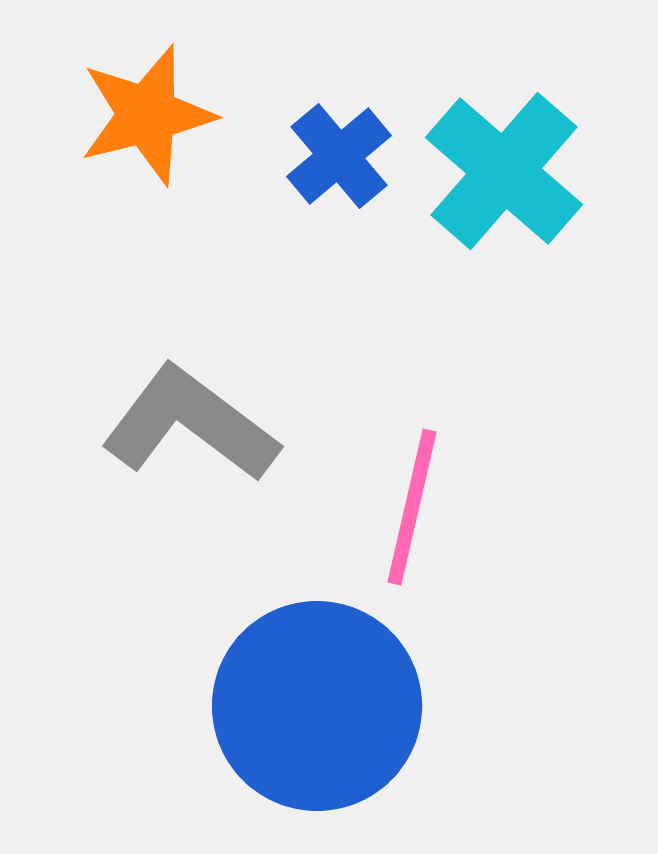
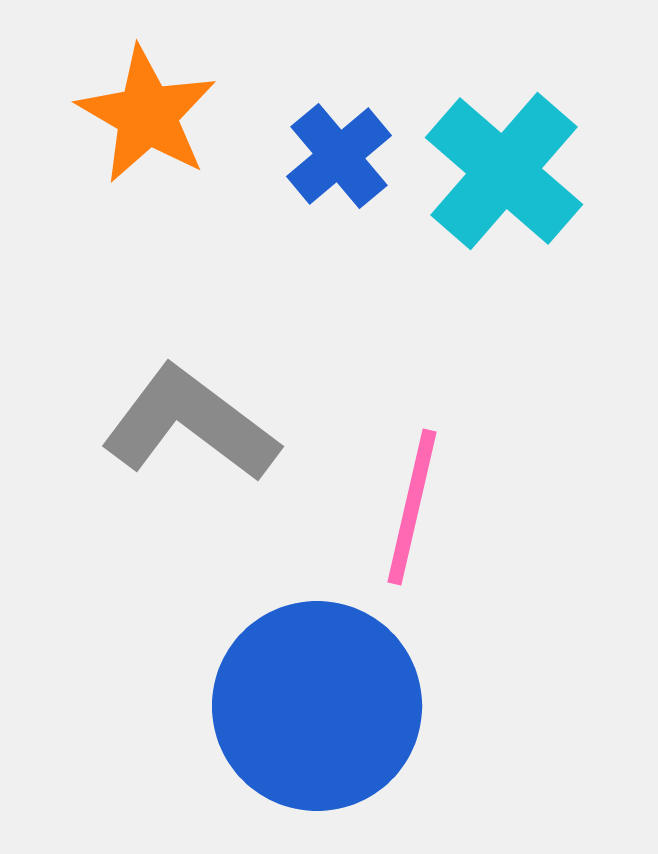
orange star: rotated 28 degrees counterclockwise
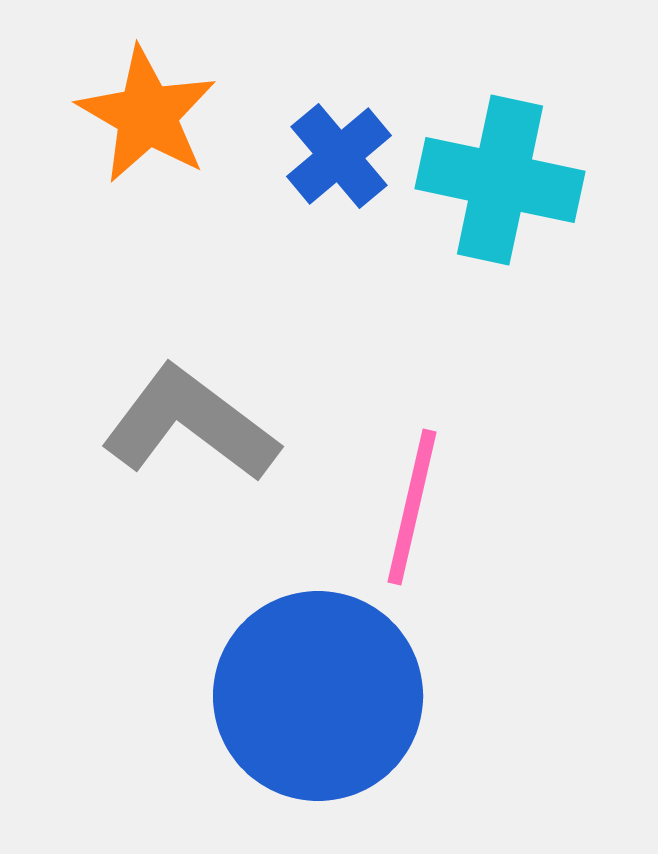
cyan cross: moved 4 px left, 9 px down; rotated 29 degrees counterclockwise
blue circle: moved 1 px right, 10 px up
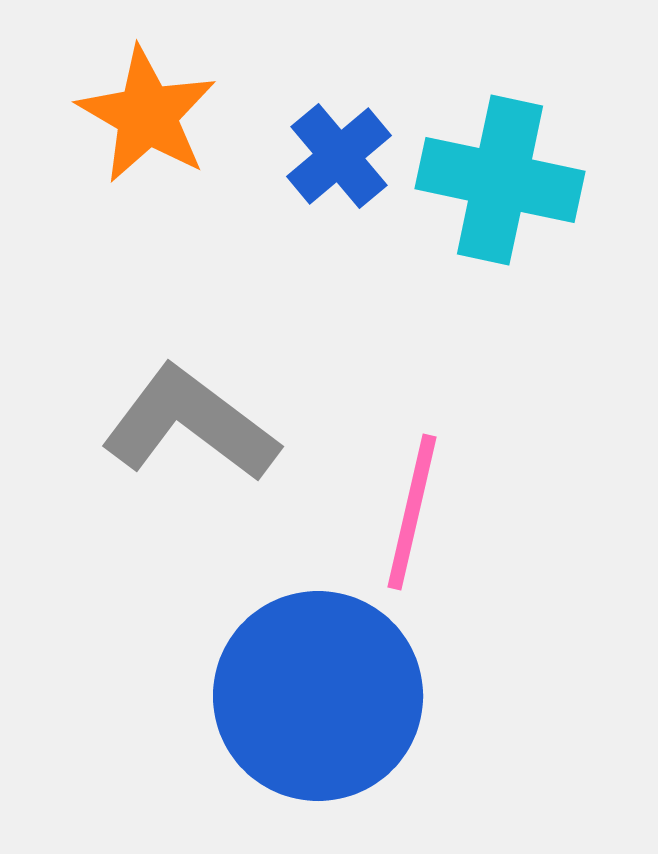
pink line: moved 5 px down
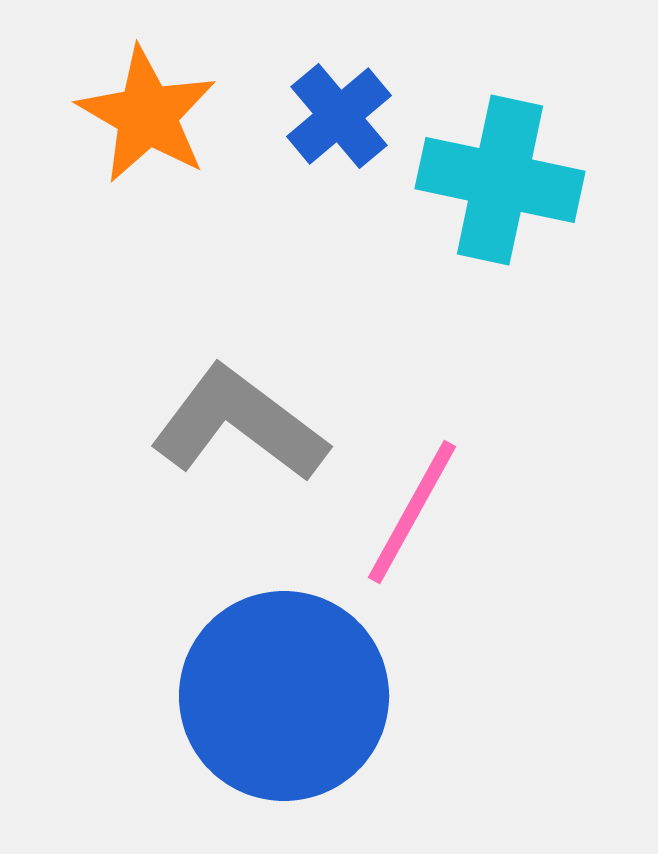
blue cross: moved 40 px up
gray L-shape: moved 49 px right
pink line: rotated 16 degrees clockwise
blue circle: moved 34 px left
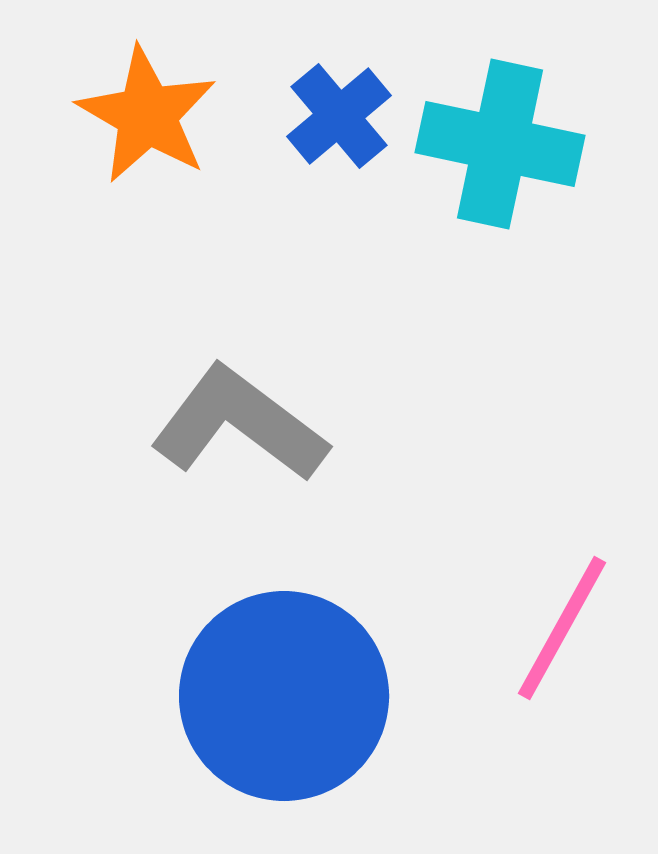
cyan cross: moved 36 px up
pink line: moved 150 px right, 116 px down
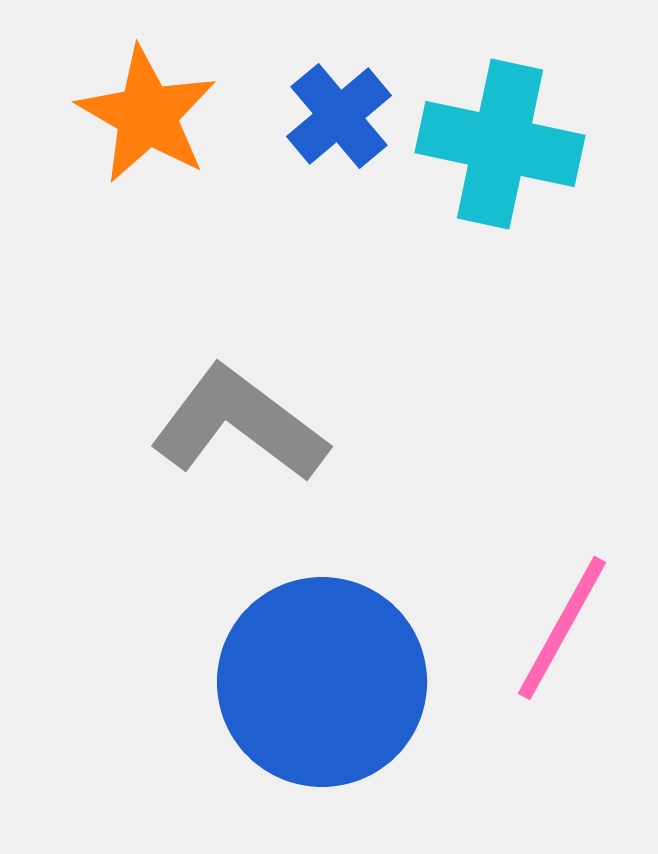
blue circle: moved 38 px right, 14 px up
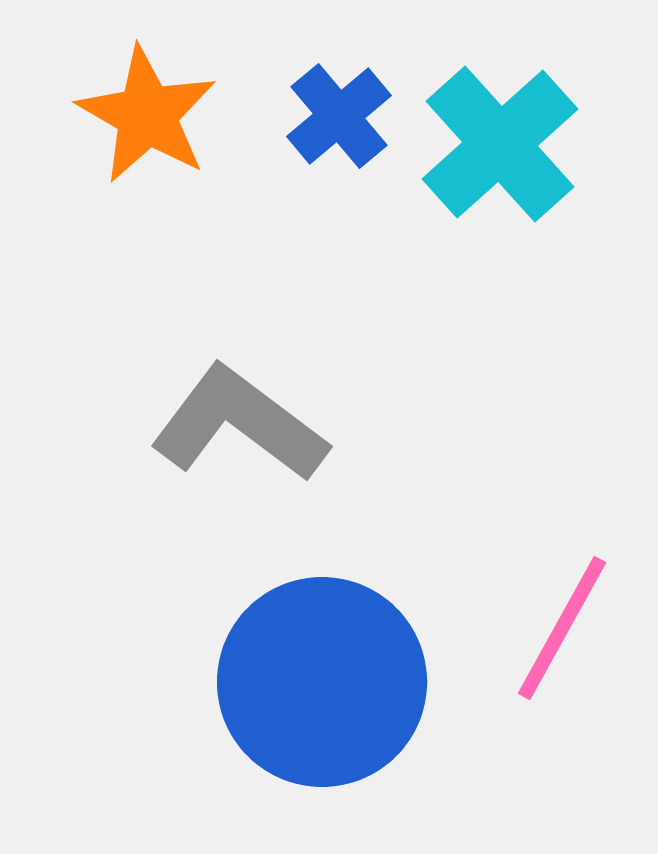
cyan cross: rotated 36 degrees clockwise
